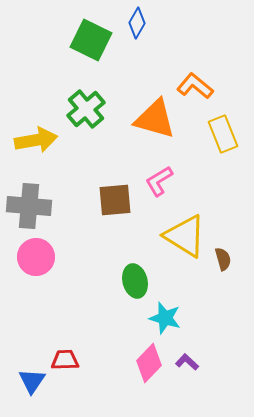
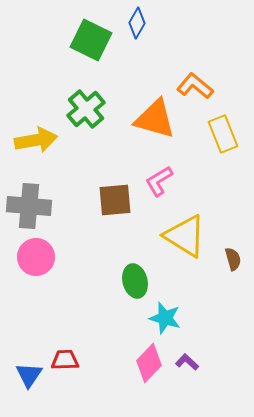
brown semicircle: moved 10 px right
blue triangle: moved 3 px left, 6 px up
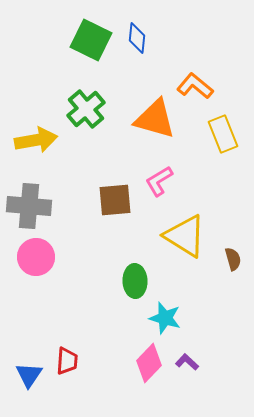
blue diamond: moved 15 px down; rotated 24 degrees counterclockwise
green ellipse: rotated 12 degrees clockwise
red trapezoid: moved 2 px right, 1 px down; rotated 96 degrees clockwise
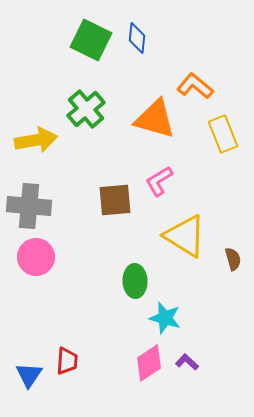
pink diamond: rotated 12 degrees clockwise
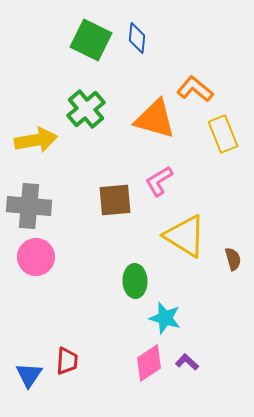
orange L-shape: moved 3 px down
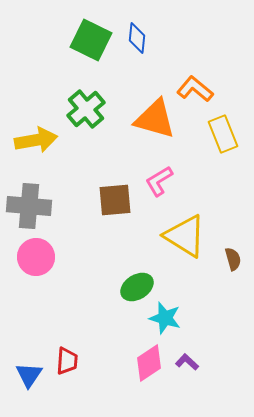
green ellipse: moved 2 px right, 6 px down; rotated 60 degrees clockwise
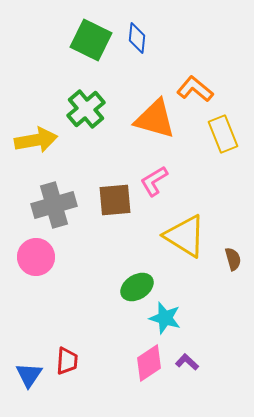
pink L-shape: moved 5 px left
gray cross: moved 25 px right, 1 px up; rotated 21 degrees counterclockwise
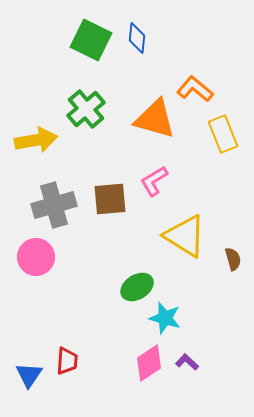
brown square: moved 5 px left, 1 px up
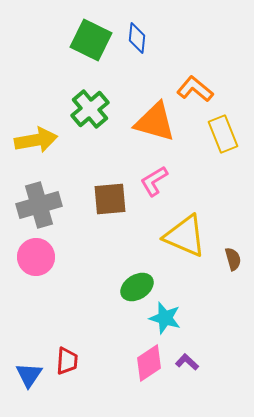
green cross: moved 4 px right
orange triangle: moved 3 px down
gray cross: moved 15 px left
yellow triangle: rotated 9 degrees counterclockwise
